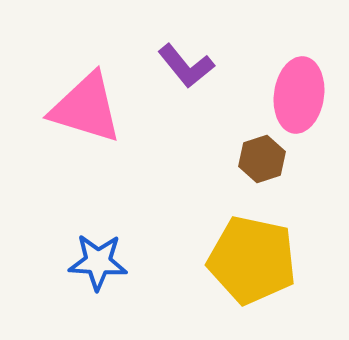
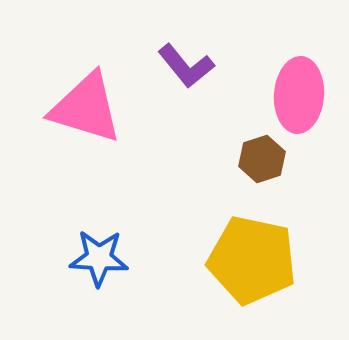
pink ellipse: rotated 4 degrees counterclockwise
blue star: moved 1 px right, 4 px up
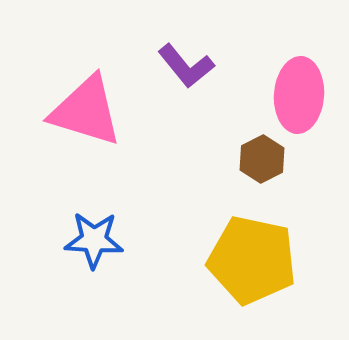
pink triangle: moved 3 px down
brown hexagon: rotated 9 degrees counterclockwise
blue star: moved 5 px left, 18 px up
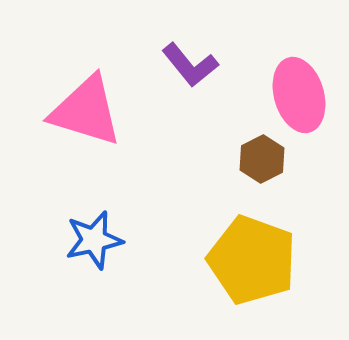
purple L-shape: moved 4 px right, 1 px up
pink ellipse: rotated 20 degrees counterclockwise
blue star: rotated 16 degrees counterclockwise
yellow pentagon: rotated 8 degrees clockwise
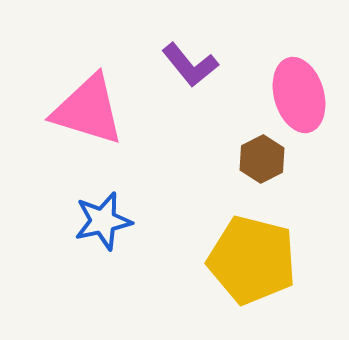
pink triangle: moved 2 px right, 1 px up
blue star: moved 9 px right, 19 px up
yellow pentagon: rotated 6 degrees counterclockwise
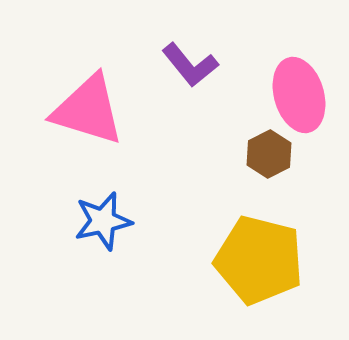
brown hexagon: moved 7 px right, 5 px up
yellow pentagon: moved 7 px right
